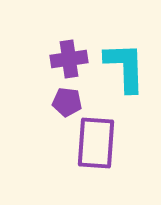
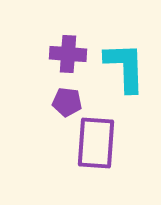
purple cross: moved 1 px left, 5 px up; rotated 12 degrees clockwise
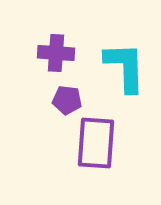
purple cross: moved 12 px left, 1 px up
purple pentagon: moved 2 px up
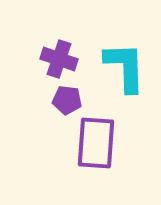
purple cross: moved 3 px right, 6 px down; rotated 15 degrees clockwise
